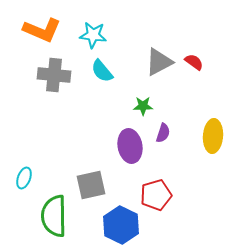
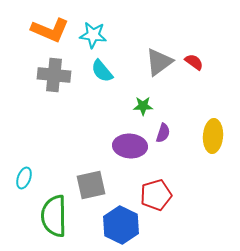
orange L-shape: moved 8 px right
gray triangle: rotated 8 degrees counterclockwise
purple ellipse: rotated 76 degrees counterclockwise
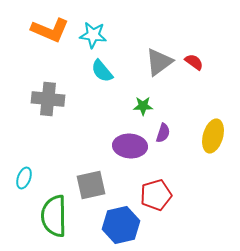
gray cross: moved 6 px left, 24 px down
yellow ellipse: rotated 12 degrees clockwise
blue hexagon: rotated 21 degrees clockwise
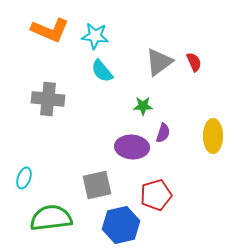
cyan star: moved 2 px right, 1 px down
red semicircle: rotated 30 degrees clockwise
yellow ellipse: rotated 16 degrees counterclockwise
purple ellipse: moved 2 px right, 1 px down
gray square: moved 6 px right
green semicircle: moved 3 px left, 2 px down; rotated 84 degrees clockwise
